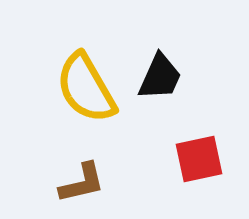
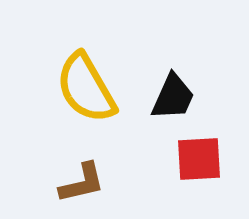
black trapezoid: moved 13 px right, 20 px down
red square: rotated 9 degrees clockwise
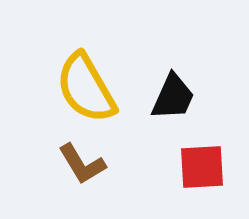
red square: moved 3 px right, 8 px down
brown L-shape: moved 19 px up; rotated 72 degrees clockwise
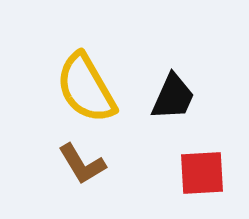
red square: moved 6 px down
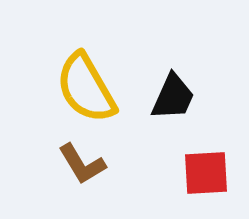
red square: moved 4 px right
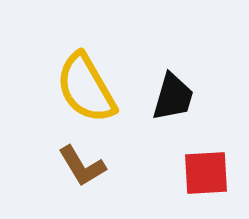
black trapezoid: rotated 8 degrees counterclockwise
brown L-shape: moved 2 px down
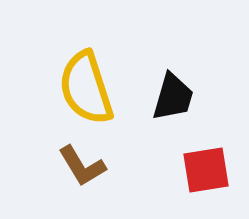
yellow semicircle: rotated 12 degrees clockwise
red square: moved 3 px up; rotated 6 degrees counterclockwise
